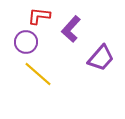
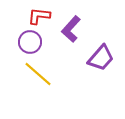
purple circle: moved 4 px right
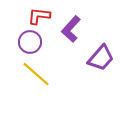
yellow line: moved 2 px left
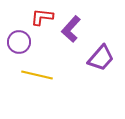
red L-shape: moved 3 px right, 1 px down
purple circle: moved 11 px left
yellow line: moved 1 px right, 1 px down; rotated 28 degrees counterclockwise
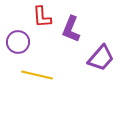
red L-shape: rotated 100 degrees counterclockwise
purple L-shape: rotated 20 degrees counterclockwise
purple circle: moved 1 px left
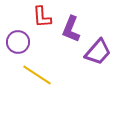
purple trapezoid: moved 3 px left, 6 px up
yellow line: rotated 20 degrees clockwise
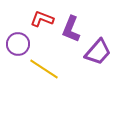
red L-shape: moved 2 px down; rotated 115 degrees clockwise
purple circle: moved 2 px down
yellow line: moved 7 px right, 6 px up
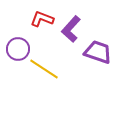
purple L-shape: rotated 20 degrees clockwise
purple circle: moved 5 px down
purple trapezoid: rotated 112 degrees counterclockwise
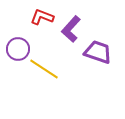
red L-shape: moved 2 px up
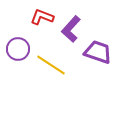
yellow line: moved 7 px right, 4 px up
